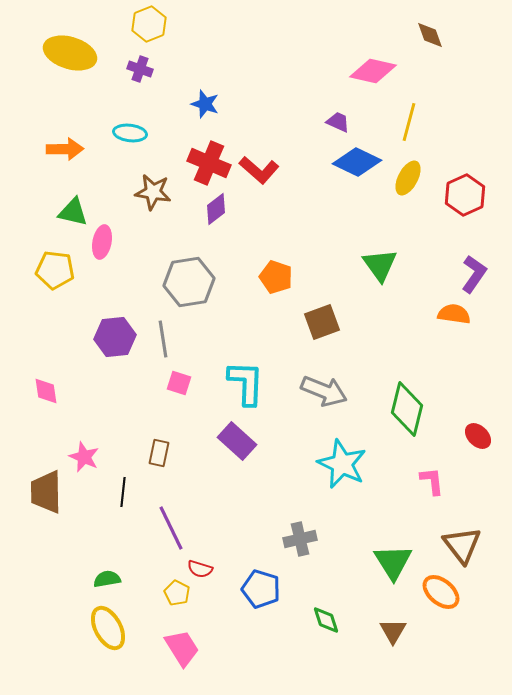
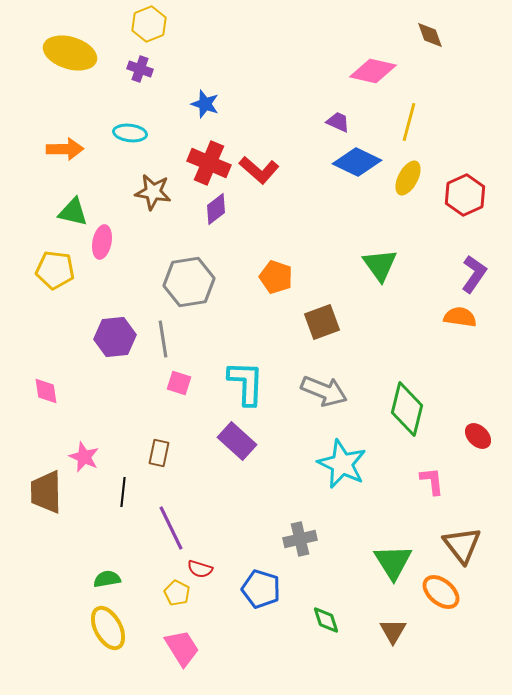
orange semicircle at (454, 314): moved 6 px right, 3 px down
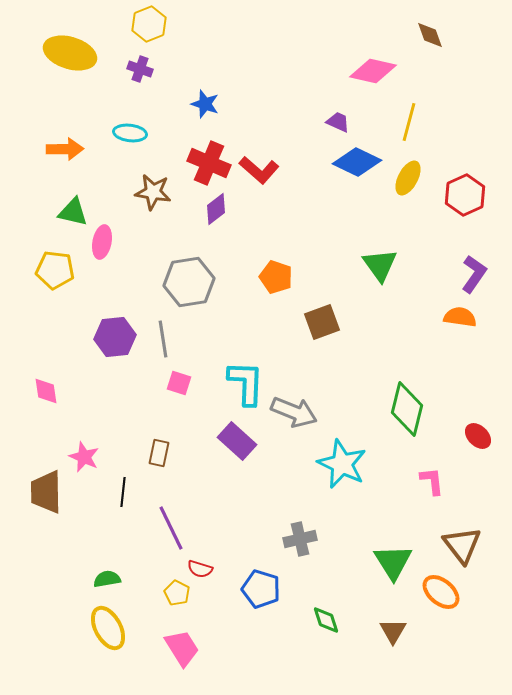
gray arrow at (324, 391): moved 30 px left, 21 px down
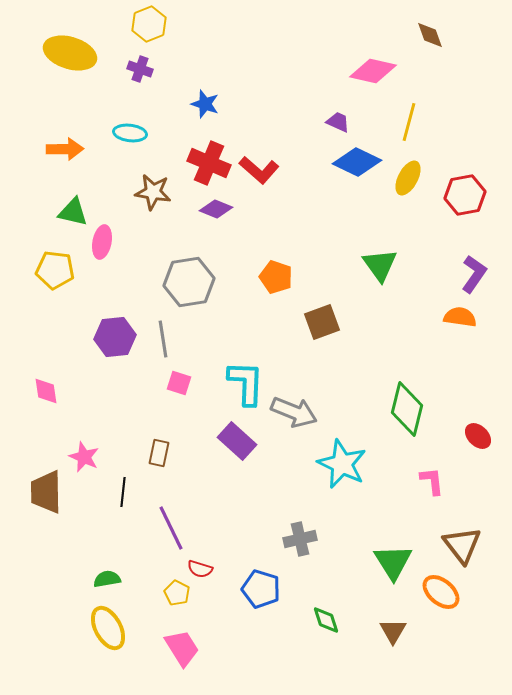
red hexagon at (465, 195): rotated 15 degrees clockwise
purple diamond at (216, 209): rotated 60 degrees clockwise
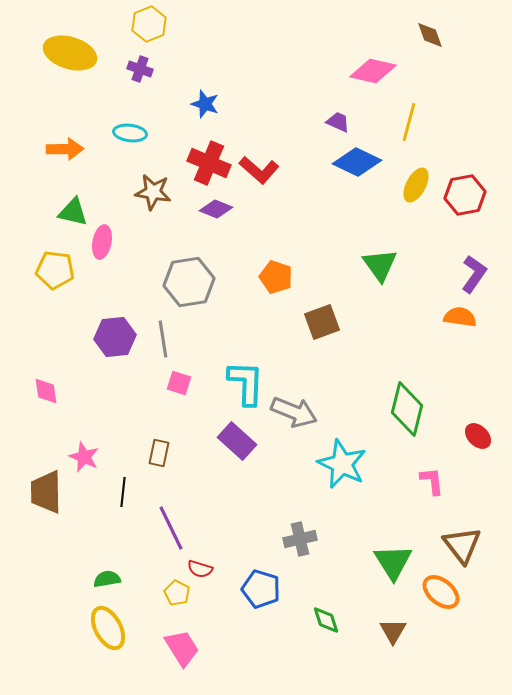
yellow ellipse at (408, 178): moved 8 px right, 7 px down
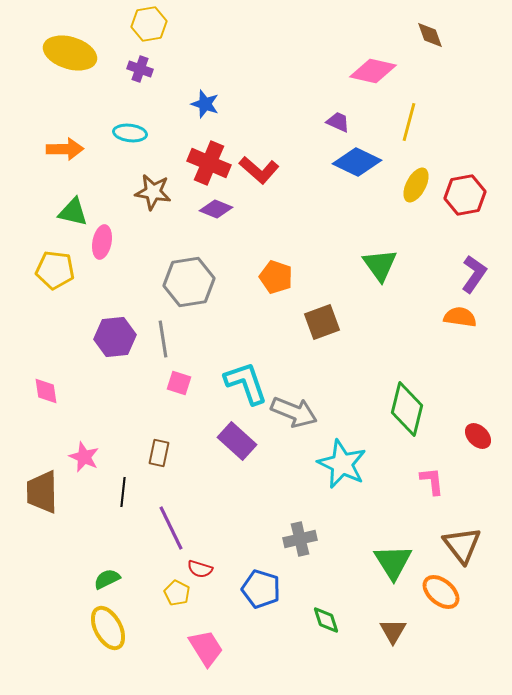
yellow hexagon at (149, 24): rotated 12 degrees clockwise
cyan L-shape at (246, 383): rotated 21 degrees counterclockwise
brown trapezoid at (46, 492): moved 4 px left
green semicircle at (107, 579): rotated 16 degrees counterclockwise
pink trapezoid at (182, 648): moved 24 px right
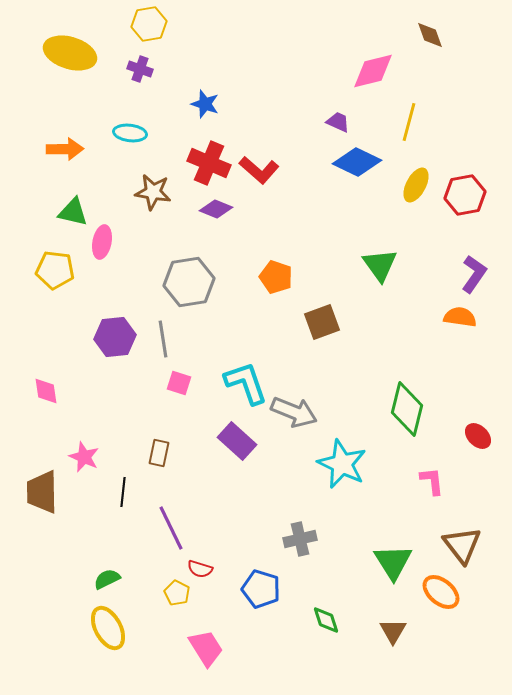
pink diamond at (373, 71): rotated 27 degrees counterclockwise
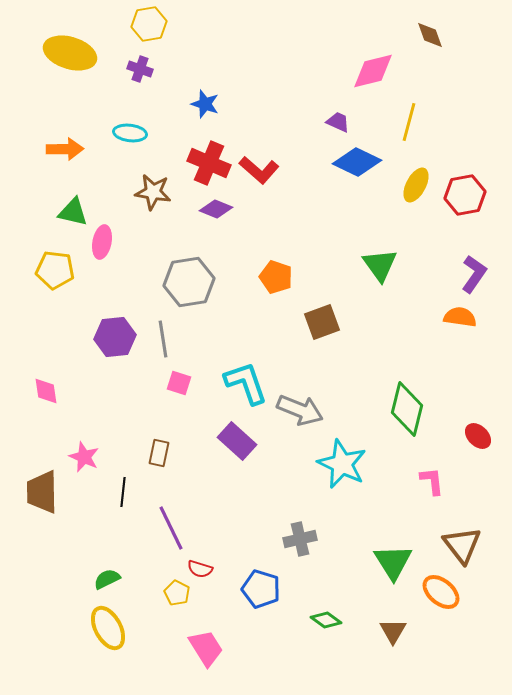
gray arrow at (294, 412): moved 6 px right, 2 px up
green diamond at (326, 620): rotated 36 degrees counterclockwise
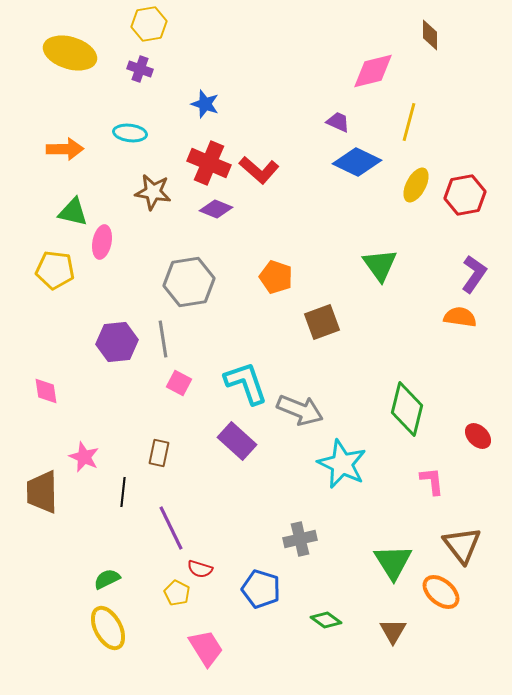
brown diamond at (430, 35): rotated 20 degrees clockwise
purple hexagon at (115, 337): moved 2 px right, 5 px down
pink square at (179, 383): rotated 10 degrees clockwise
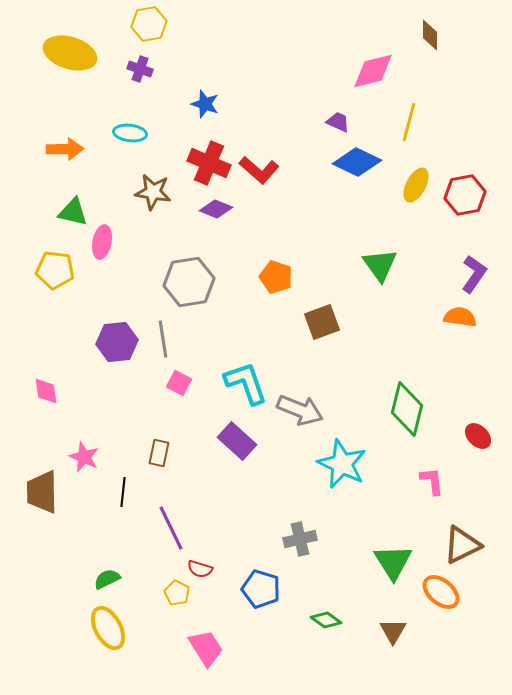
brown triangle at (462, 545): rotated 42 degrees clockwise
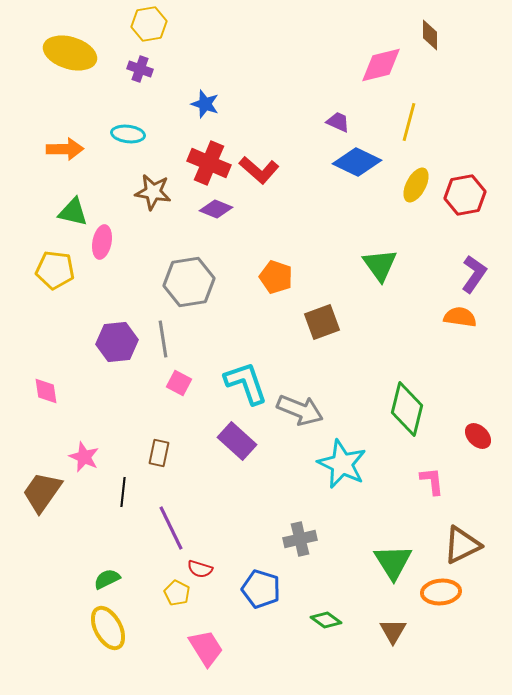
pink diamond at (373, 71): moved 8 px right, 6 px up
cyan ellipse at (130, 133): moved 2 px left, 1 px down
brown trapezoid at (42, 492): rotated 36 degrees clockwise
orange ellipse at (441, 592): rotated 45 degrees counterclockwise
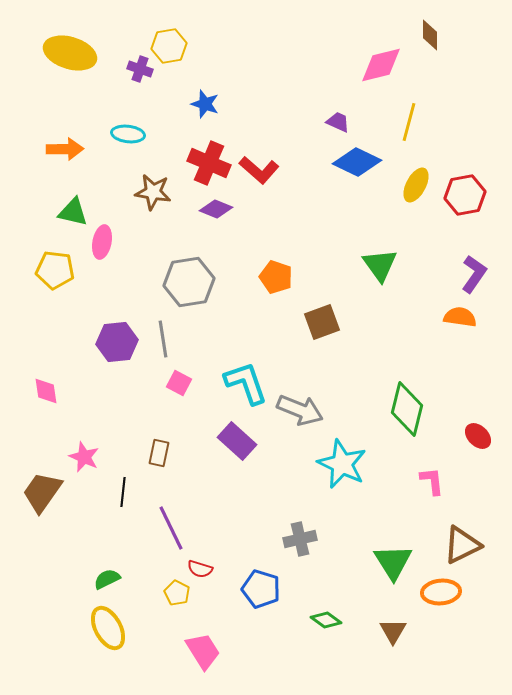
yellow hexagon at (149, 24): moved 20 px right, 22 px down
pink trapezoid at (206, 648): moved 3 px left, 3 px down
